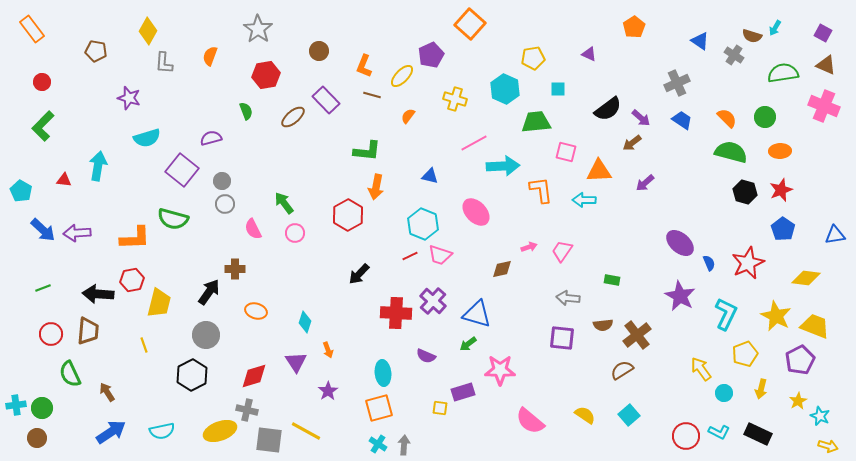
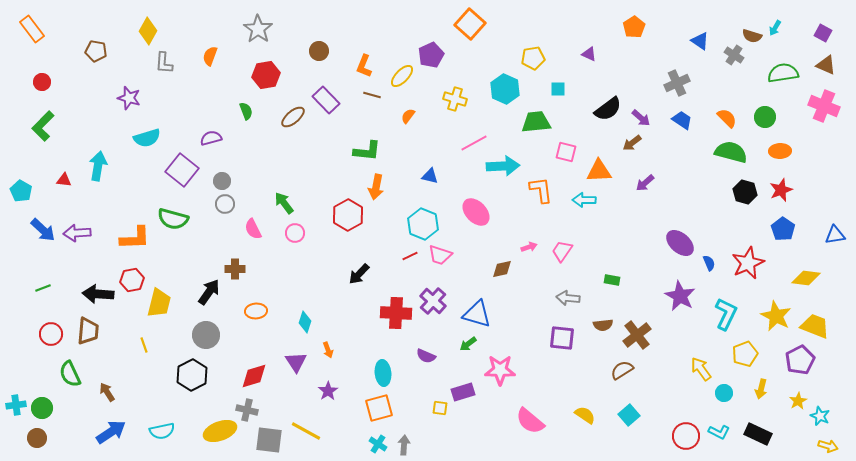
orange ellipse at (256, 311): rotated 20 degrees counterclockwise
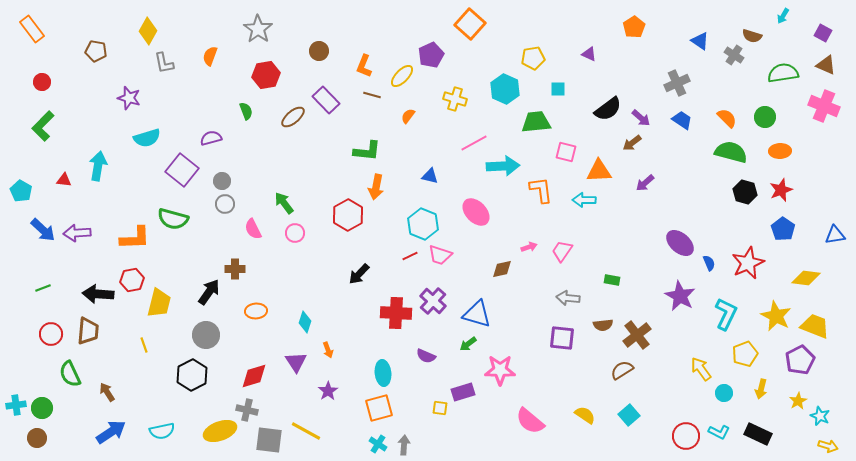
cyan arrow at (775, 28): moved 8 px right, 12 px up
gray L-shape at (164, 63): rotated 15 degrees counterclockwise
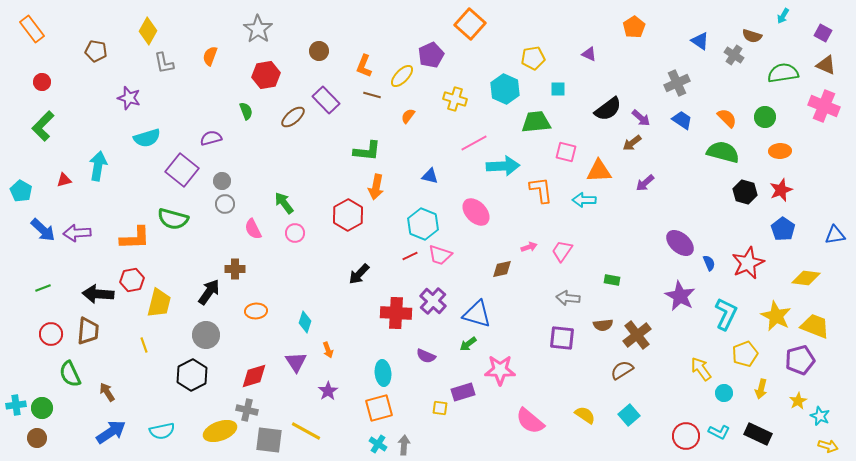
green semicircle at (731, 152): moved 8 px left
red triangle at (64, 180): rotated 21 degrees counterclockwise
purple pentagon at (800, 360): rotated 12 degrees clockwise
